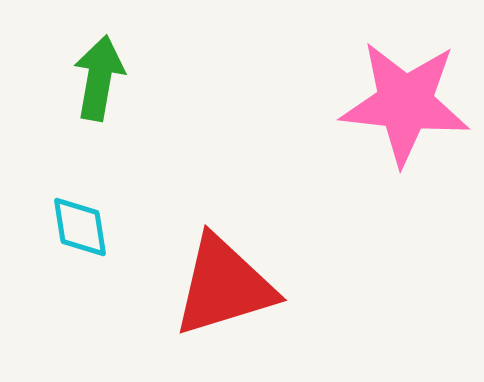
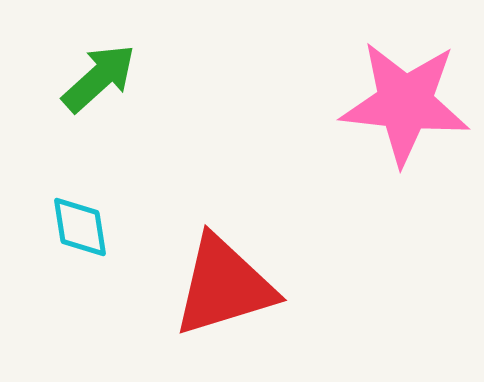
green arrow: rotated 38 degrees clockwise
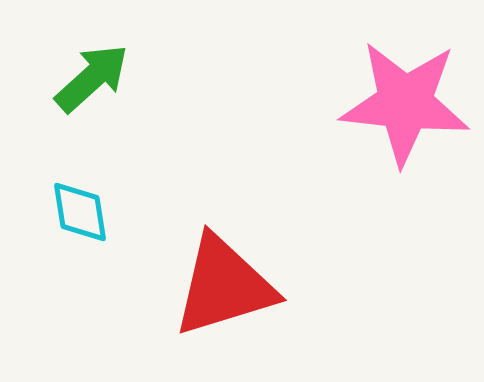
green arrow: moved 7 px left
cyan diamond: moved 15 px up
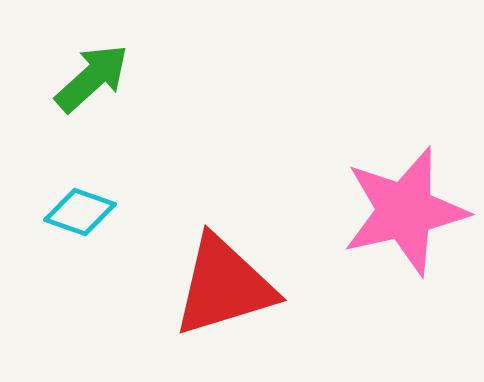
pink star: moved 108 px down; rotated 19 degrees counterclockwise
cyan diamond: rotated 62 degrees counterclockwise
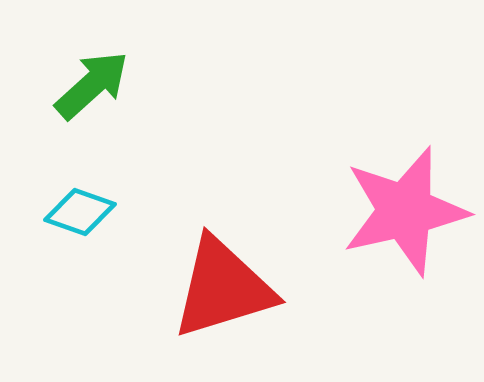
green arrow: moved 7 px down
red triangle: moved 1 px left, 2 px down
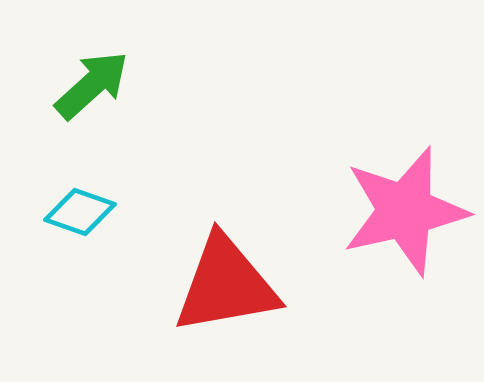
red triangle: moved 3 px right, 3 px up; rotated 7 degrees clockwise
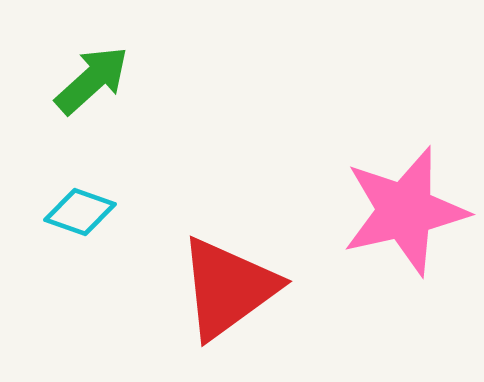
green arrow: moved 5 px up
red triangle: moved 2 px right, 3 px down; rotated 26 degrees counterclockwise
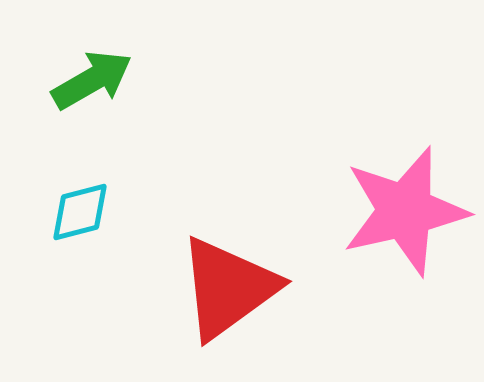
green arrow: rotated 12 degrees clockwise
cyan diamond: rotated 34 degrees counterclockwise
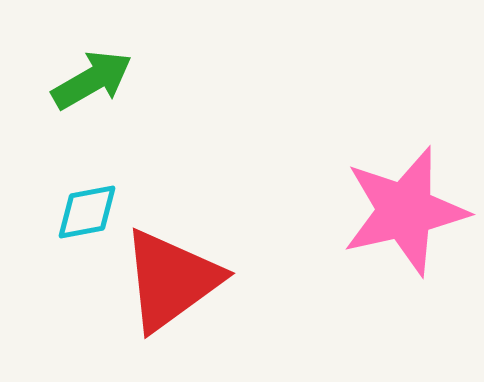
cyan diamond: moved 7 px right; rotated 4 degrees clockwise
red triangle: moved 57 px left, 8 px up
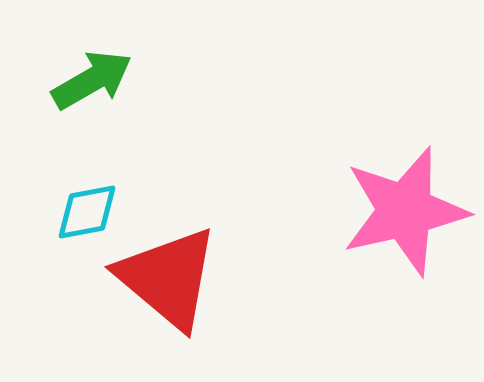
red triangle: moved 3 px left, 2 px up; rotated 44 degrees counterclockwise
